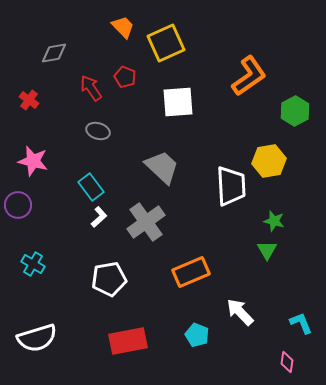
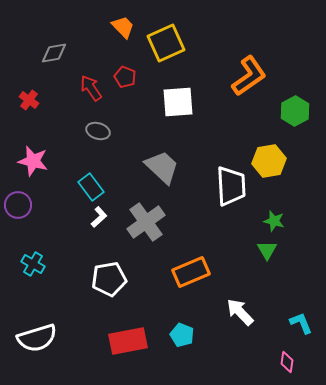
cyan pentagon: moved 15 px left
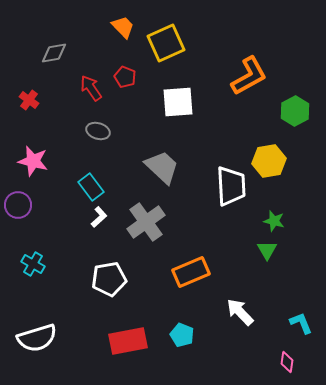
orange L-shape: rotated 6 degrees clockwise
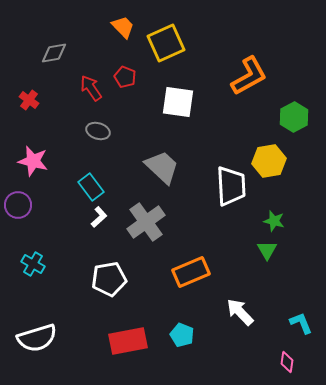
white square: rotated 12 degrees clockwise
green hexagon: moved 1 px left, 6 px down
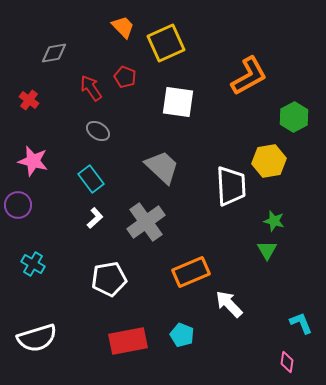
gray ellipse: rotated 15 degrees clockwise
cyan rectangle: moved 8 px up
white L-shape: moved 4 px left, 1 px down
white arrow: moved 11 px left, 8 px up
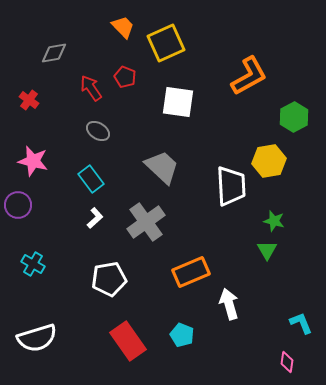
white arrow: rotated 28 degrees clockwise
red rectangle: rotated 66 degrees clockwise
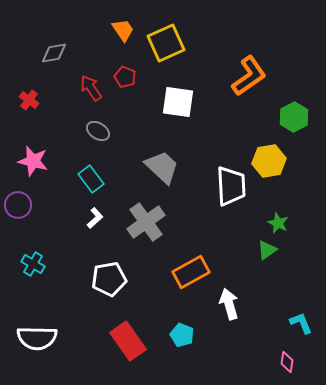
orange trapezoid: moved 3 px down; rotated 10 degrees clockwise
orange L-shape: rotated 6 degrees counterclockwise
green star: moved 4 px right, 2 px down; rotated 10 degrees clockwise
green triangle: rotated 25 degrees clockwise
orange rectangle: rotated 6 degrees counterclockwise
white semicircle: rotated 18 degrees clockwise
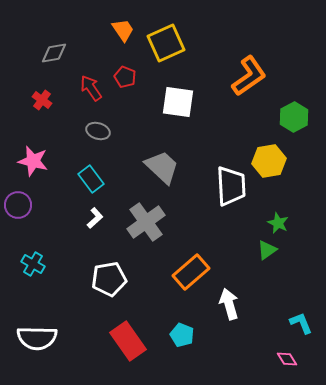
red cross: moved 13 px right
gray ellipse: rotated 15 degrees counterclockwise
orange rectangle: rotated 12 degrees counterclockwise
pink diamond: moved 3 px up; rotated 40 degrees counterclockwise
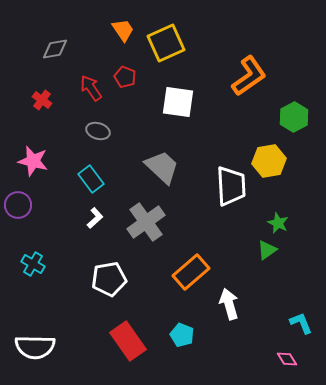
gray diamond: moved 1 px right, 4 px up
white semicircle: moved 2 px left, 9 px down
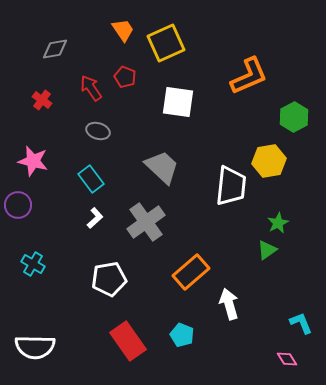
orange L-shape: rotated 12 degrees clockwise
white trapezoid: rotated 9 degrees clockwise
green star: rotated 20 degrees clockwise
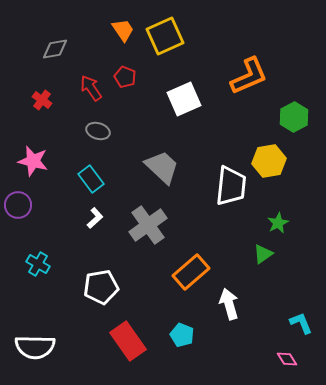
yellow square: moved 1 px left, 7 px up
white square: moved 6 px right, 3 px up; rotated 32 degrees counterclockwise
gray cross: moved 2 px right, 3 px down
green triangle: moved 4 px left, 4 px down
cyan cross: moved 5 px right
white pentagon: moved 8 px left, 8 px down
